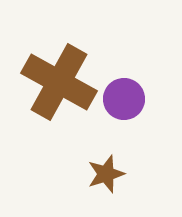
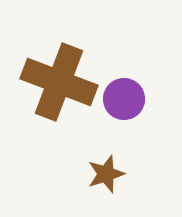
brown cross: rotated 8 degrees counterclockwise
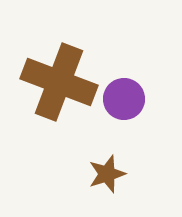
brown star: moved 1 px right
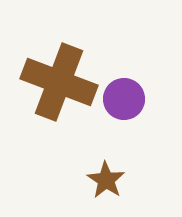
brown star: moved 1 px left, 6 px down; rotated 21 degrees counterclockwise
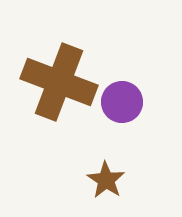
purple circle: moved 2 px left, 3 px down
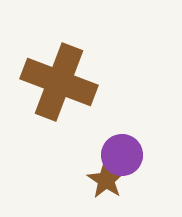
purple circle: moved 53 px down
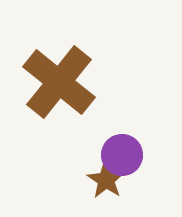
brown cross: rotated 18 degrees clockwise
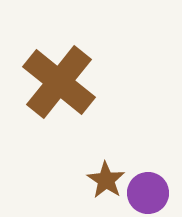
purple circle: moved 26 px right, 38 px down
